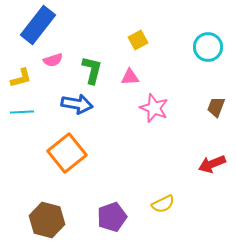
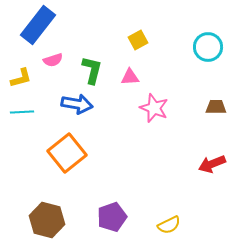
brown trapezoid: rotated 70 degrees clockwise
yellow semicircle: moved 6 px right, 21 px down
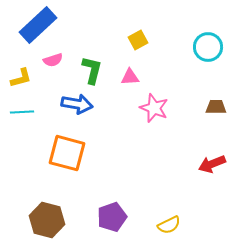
blue rectangle: rotated 9 degrees clockwise
orange square: rotated 36 degrees counterclockwise
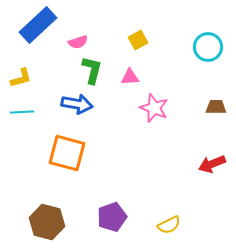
pink semicircle: moved 25 px right, 18 px up
brown hexagon: moved 2 px down
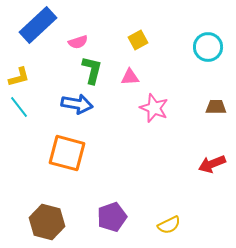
yellow L-shape: moved 2 px left, 1 px up
cyan line: moved 3 px left, 5 px up; rotated 55 degrees clockwise
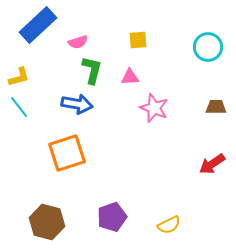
yellow square: rotated 24 degrees clockwise
orange square: rotated 33 degrees counterclockwise
red arrow: rotated 12 degrees counterclockwise
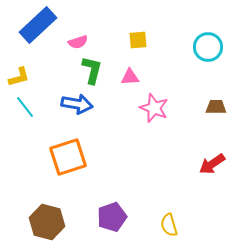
cyan line: moved 6 px right
orange square: moved 1 px right, 4 px down
yellow semicircle: rotated 100 degrees clockwise
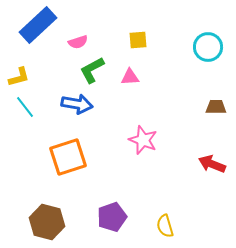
green L-shape: rotated 132 degrees counterclockwise
pink star: moved 11 px left, 32 px down
red arrow: rotated 56 degrees clockwise
yellow semicircle: moved 4 px left, 1 px down
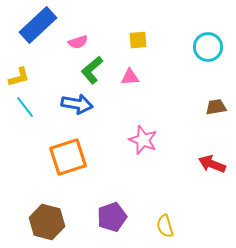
green L-shape: rotated 12 degrees counterclockwise
brown trapezoid: rotated 10 degrees counterclockwise
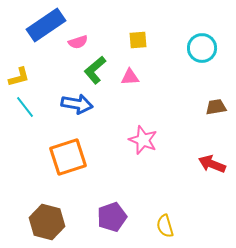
blue rectangle: moved 8 px right; rotated 9 degrees clockwise
cyan circle: moved 6 px left, 1 px down
green L-shape: moved 3 px right
